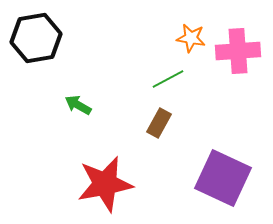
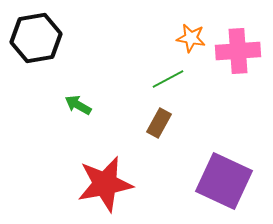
purple square: moved 1 px right, 3 px down
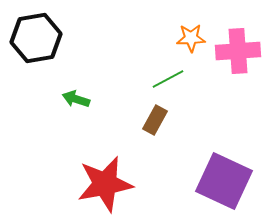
orange star: rotated 12 degrees counterclockwise
green arrow: moved 2 px left, 6 px up; rotated 12 degrees counterclockwise
brown rectangle: moved 4 px left, 3 px up
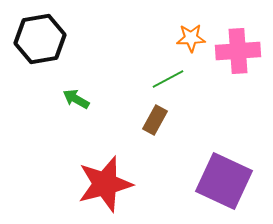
black hexagon: moved 4 px right, 1 px down
green arrow: rotated 12 degrees clockwise
red star: rotated 4 degrees counterclockwise
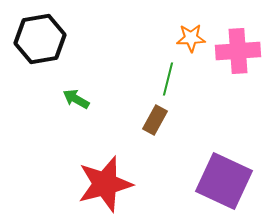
green line: rotated 48 degrees counterclockwise
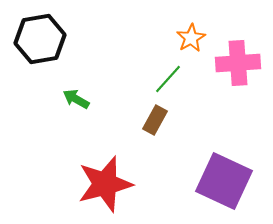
orange star: rotated 28 degrees counterclockwise
pink cross: moved 12 px down
green line: rotated 28 degrees clockwise
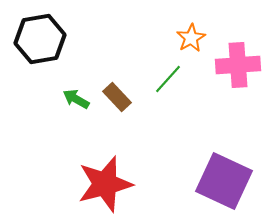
pink cross: moved 2 px down
brown rectangle: moved 38 px left, 23 px up; rotated 72 degrees counterclockwise
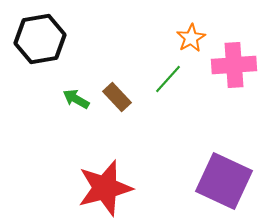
pink cross: moved 4 px left
red star: moved 4 px down
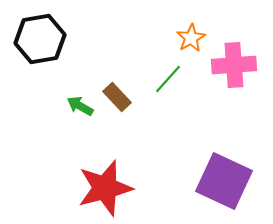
green arrow: moved 4 px right, 7 px down
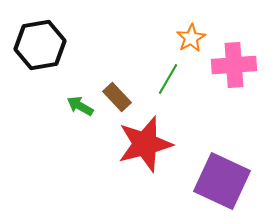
black hexagon: moved 6 px down
green line: rotated 12 degrees counterclockwise
purple square: moved 2 px left
red star: moved 40 px right, 44 px up
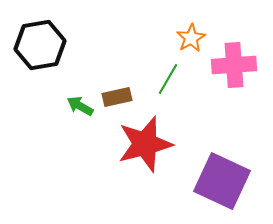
brown rectangle: rotated 60 degrees counterclockwise
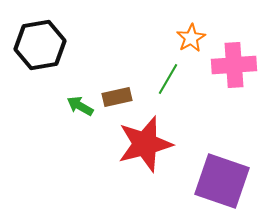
purple square: rotated 6 degrees counterclockwise
